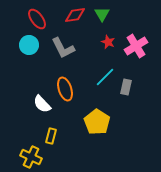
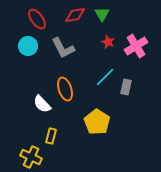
cyan circle: moved 1 px left, 1 px down
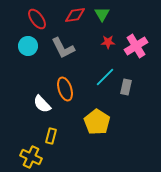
red star: rotated 24 degrees counterclockwise
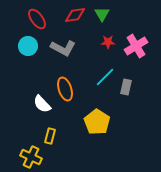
gray L-shape: rotated 35 degrees counterclockwise
yellow rectangle: moved 1 px left
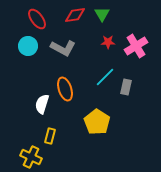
white semicircle: rotated 60 degrees clockwise
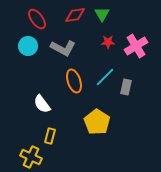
orange ellipse: moved 9 px right, 8 px up
white semicircle: rotated 54 degrees counterclockwise
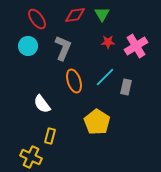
gray L-shape: rotated 95 degrees counterclockwise
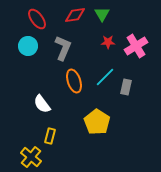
yellow cross: rotated 15 degrees clockwise
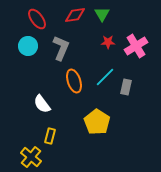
gray L-shape: moved 2 px left
